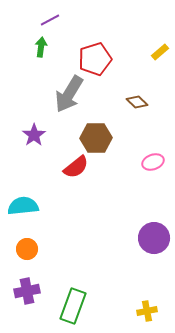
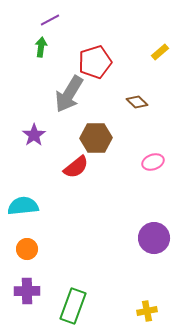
red pentagon: moved 3 px down
purple cross: rotated 10 degrees clockwise
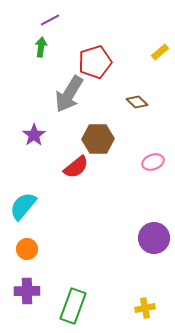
brown hexagon: moved 2 px right, 1 px down
cyan semicircle: rotated 44 degrees counterclockwise
yellow cross: moved 2 px left, 3 px up
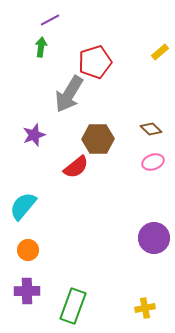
brown diamond: moved 14 px right, 27 px down
purple star: rotated 15 degrees clockwise
orange circle: moved 1 px right, 1 px down
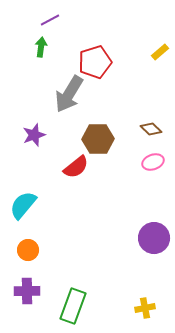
cyan semicircle: moved 1 px up
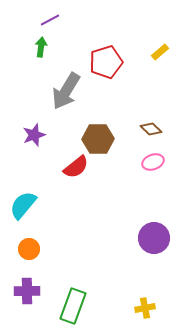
red pentagon: moved 11 px right
gray arrow: moved 3 px left, 3 px up
orange circle: moved 1 px right, 1 px up
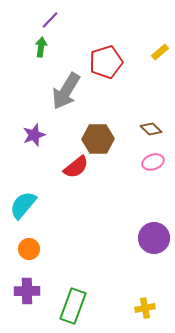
purple line: rotated 18 degrees counterclockwise
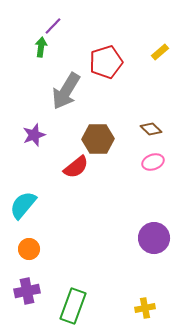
purple line: moved 3 px right, 6 px down
purple cross: rotated 10 degrees counterclockwise
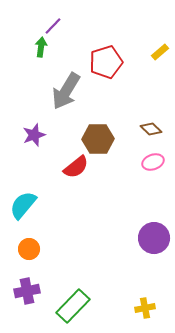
green rectangle: rotated 24 degrees clockwise
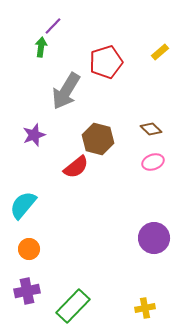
brown hexagon: rotated 16 degrees clockwise
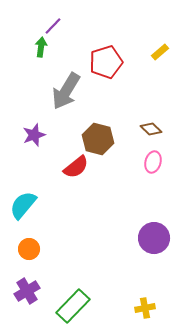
pink ellipse: rotated 55 degrees counterclockwise
purple cross: rotated 20 degrees counterclockwise
